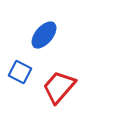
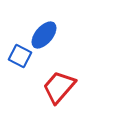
blue square: moved 16 px up
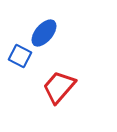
blue ellipse: moved 2 px up
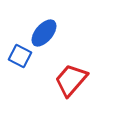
red trapezoid: moved 12 px right, 7 px up
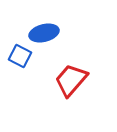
blue ellipse: rotated 36 degrees clockwise
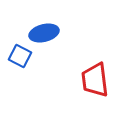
red trapezoid: moved 24 px right; rotated 48 degrees counterclockwise
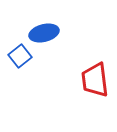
blue square: rotated 25 degrees clockwise
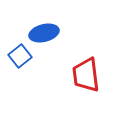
red trapezoid: moved 9 px left, 5 px up
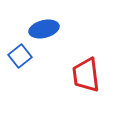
blue ellipse: moved 4 px up
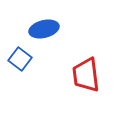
blue square: moved 3 px down; rotated 15 degrees counterclockwise
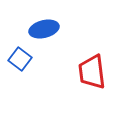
red trapezoid: moved 6 px right, 3 px up
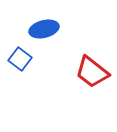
red trapezoid: rotated 45 degrees counterclockwise
